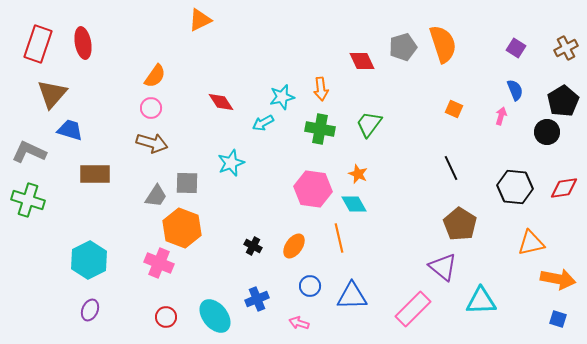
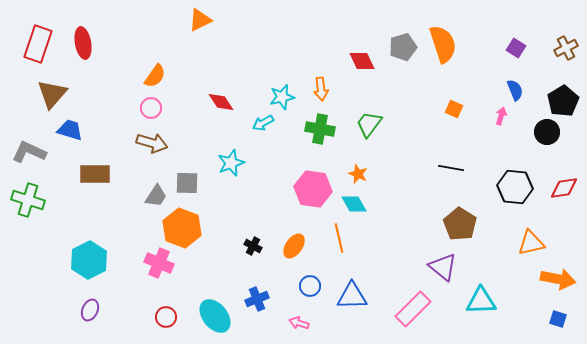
black line at (451, 168): rotated 55 degrees counterclockwise
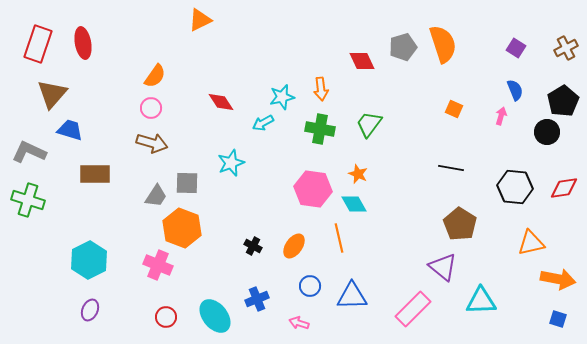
pink cross at (159, 263): moved 1 px left, 2 px down
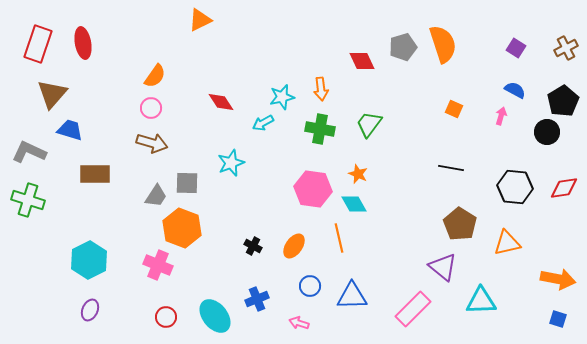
blue semicircle at (515, 90): rotated 40 degrees counterclockwise
orange triangle at (531, 243): moved 24 px left
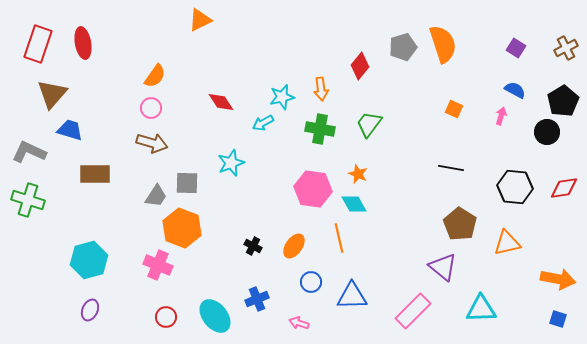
red diamond at (362, 61): moved 2 px left, 5 px down; rotated 64 degrees clockwise
cyan hexagon at (89, 260): rotated 12 degrees clockwise
blue circle at (310, 286): moved 1 px right, 4 px up
cyan triangle at (481, 301): moved 8 px down
pink rectangle at (413, 309): moved 2 px down
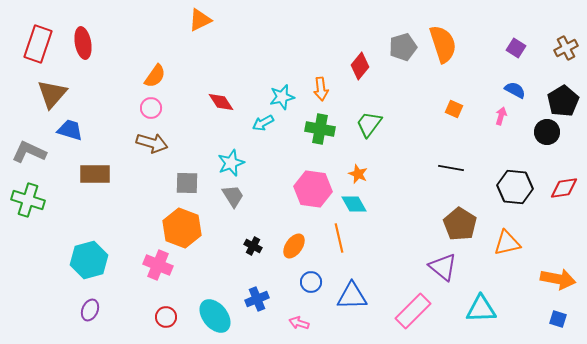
gray trapezoid at (156, 196): moved 77 px right; rotated 65 degrees counterclockwise
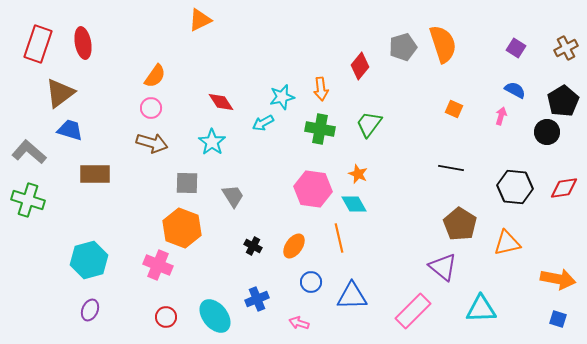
brown triangle at (52, 94): moved 8 px right, 1 px up; rotated 12 degrees clockwise
gray L-shape at (29, 152): rotated 16 degrees clockwise
cyan star at (231, 163): moved 19 px left, 21 px up; rotated 16 degrees counterclockwise
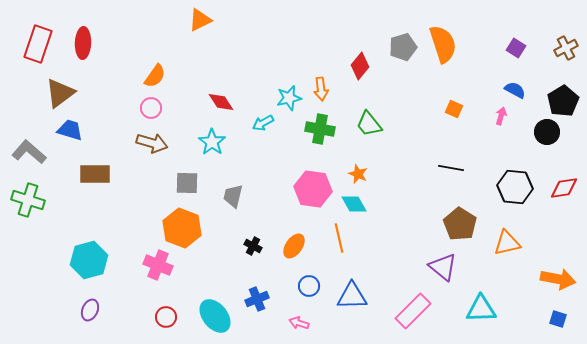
red ellipse at (83, 43): rotated 12 degrees clockwise
cyan star at (282, 97): moved 7 px right, 1 px down
green trapezoid at (369, 124): rotated 76 degrees counterclockwise
gray trapezoid at (233, 196): rotated 135 degrees counterclockwise
blue circle at (311, 282): moved 2 px left, 4 px down
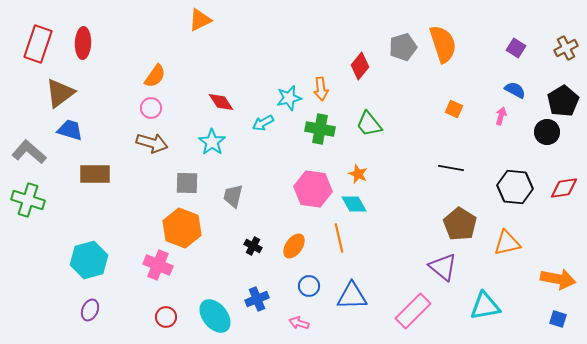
cyan triangle at (481, 309): moved 4 px right, 3 px up; rotated 8 degrees counterclockwise
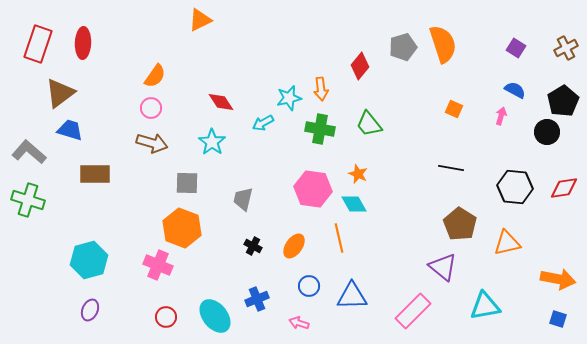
gray trapezoid at (233, 196): moved 10 px right, 3 px down
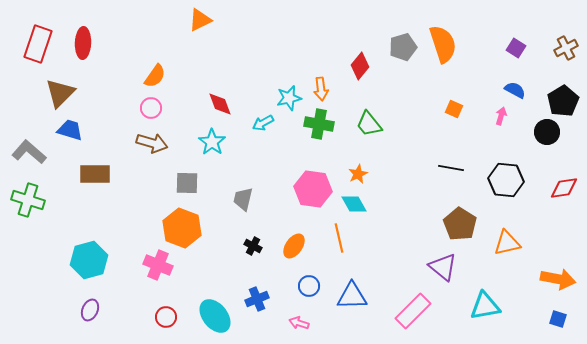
brown triangle at (60, 93): rotated 8 degrees counterclockwise
red diamond at (221, 102): moved 1 px left, 2 px down; rotated 12 degrees clockwise
green cross at (320, 129): moved 1 px left, 5 px up
orange star at (358, 174): rotated 24 degrees clockwise
black hexagon at (515, 187): moved 9 px left, 7 px up
